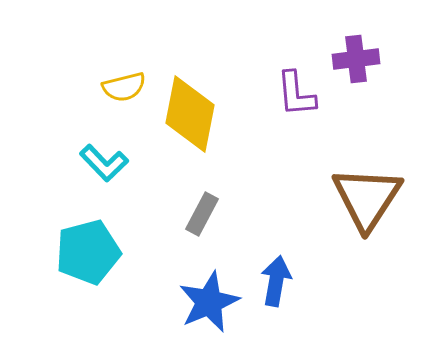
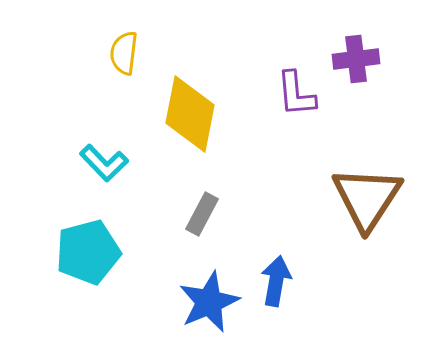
yellow semicircle: moved 34 px up; rotated 111 degrees clockwise
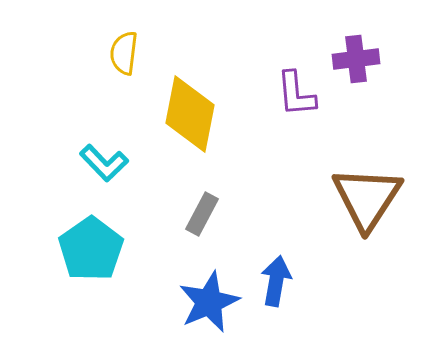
cyan pentagon: moved 3 px right, 3 px up; rotated 20 degrees counterclockwise
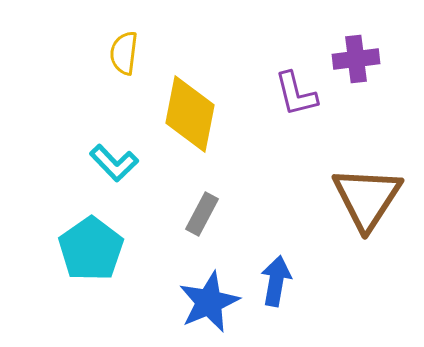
purple L-shape: rotated 9 degrees counterclockwise
cyan L-shape: moved 10 px right
